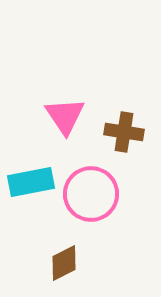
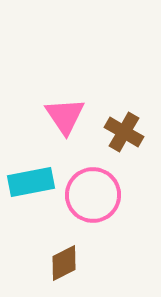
brown cross: rotated 21 degrees clockwise
pink circle: moved 2 px right, 1 px down
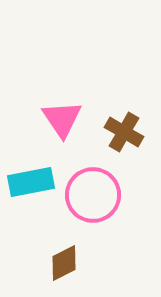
pink triangle: moved 3 px left, 3 px down
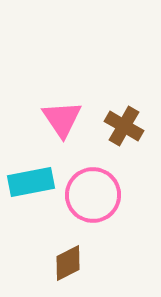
brown cross: moved 6 px up
brown diamond: moved 4 px right
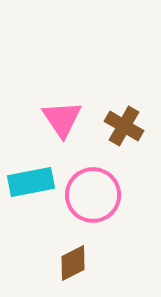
brown diamond: moved 5 px right
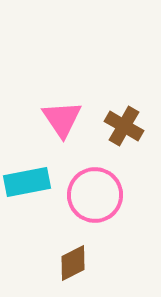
cyan rectangle: moved 4 px left
pink circle: moved 2 px right
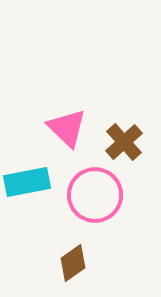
pink triangle: moved 5 px right, 9 px down; rotated 12 degrees counterclockwise
brown cross: moved 16 px down; rotated 18 degrees clockwise
brown diamond: rotated 9 degrees counterclockwise
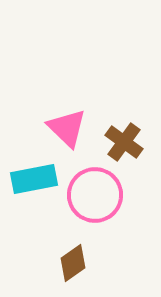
brown cross: rotated 12 degrees counterclockwise
cyan rectangle: moved 7 px right, 3 px up
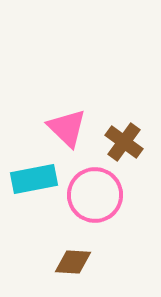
brown diamond: moved 1 px up; rotated 39 degrees clockwise
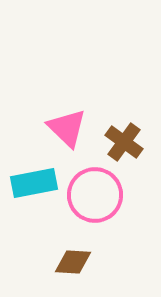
cyan rectangle: moved 4 px down
